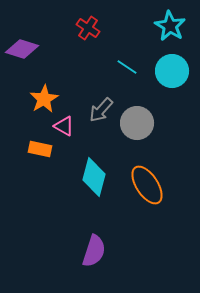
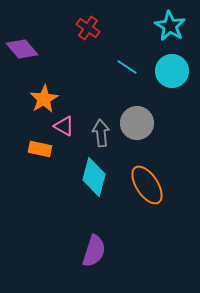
purple diamond: rotated 32 degrees clockwise
gray arrow: moved 23 px down; rotated 132 degrees clockwise
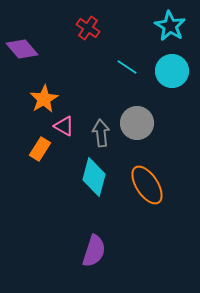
orange rectangle: rotated 70 degrees counterclockwise
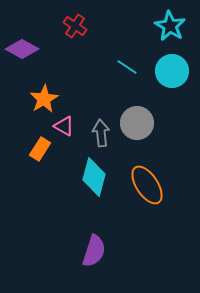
red cross: moved 13 px left, 2 px up
purple diamond: rotated 20 degrees counterclockwise
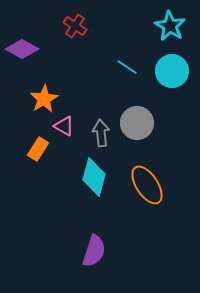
orange rectangle: moved 2 px left
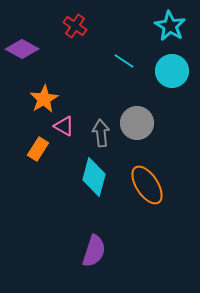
cyan line: moved 3 px left, 6 px up
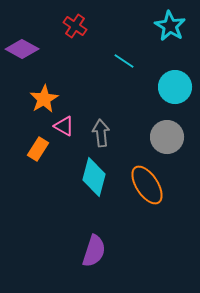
cyan circle: moved 3 px right, 16 px down
gray circle: moved 30 px right, 14 px down
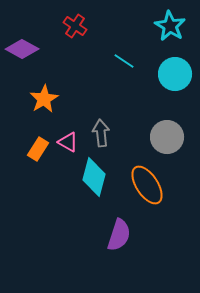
cyan circle: moved 13 px up
pink triangle: moved 4 px right, 16 px down
purple semicircle: moved 25 px right, 16 px up
